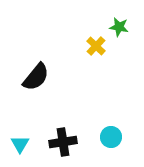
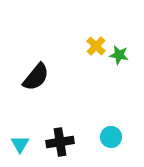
green star: moved 28 px down
black cross: moved 3 px left
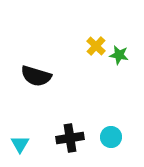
black semicircle: moved 1 px up; rotated 68 degrees clockwise
black cross: moved 10 px right, 4 px up
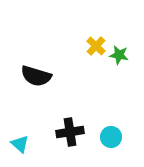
black cross: moved 6 px up
cyan triangle: rotated 18 degrees counterclockwise
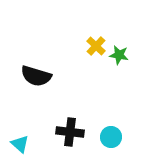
black cross: rotated 16 degrees clockwise
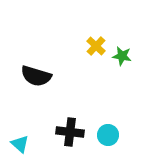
green star: moved 3 px right, 1 px down
cyan circle: moved 3 px left, 2 px up
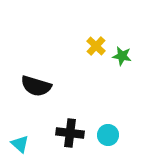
black semicircle: moved 10 px down
black cross: moved 1 px down
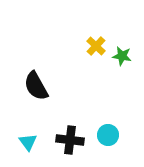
black semicircle: rotated 44 degrees clockwise
black cross: moved 7 px down
cyan triangle: moved 8 px right, 2 px up; rotated 12 degrees clockwise
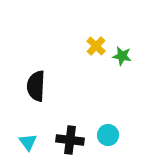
black semicircle: rotated 32 degrees clockwise
